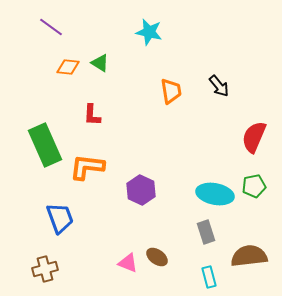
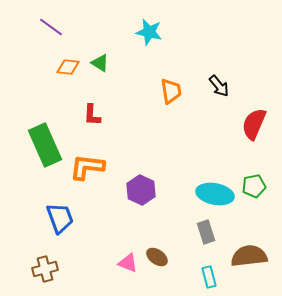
red semicircle: moved 13 px up
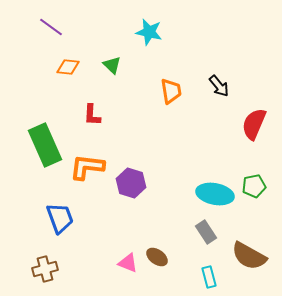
green triangle: moved 12 px right, 2 px down; rotated 12 degrees clockwise
purple hexagon: moved 10 px left, 7 px up; rotated 8 degrees counterclockwise
gray rectangle: rotated 15 degrees counterclockwise
brown semicircle: rotated 144 degrees counterclockwise
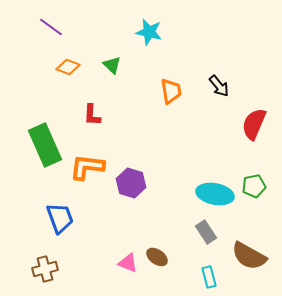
orange diamond: rotated 15 degrees clockwise
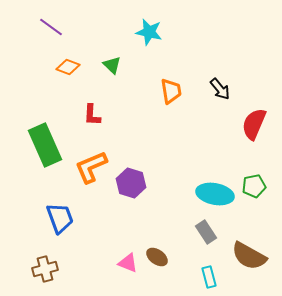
black arrow: moved 1 px right, 3 px down
orange L-shape: moved 4 px right; rotated 30 degrees counterclockwise
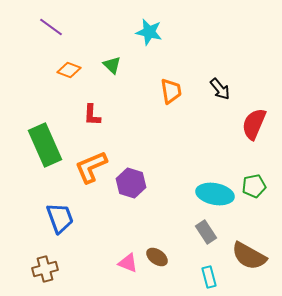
orange diamond: moved 1 px right, 3 px down
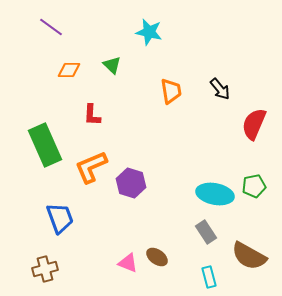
orange diamond: rotated 20 degrees counterclockwise
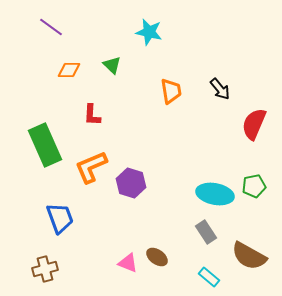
cyan rectangle: rotated 35 degrees counterclockwise
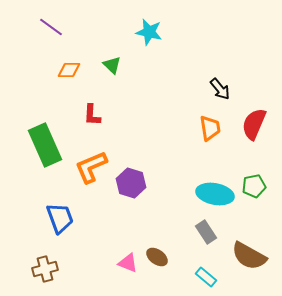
orange trapezoid: moved 39 px right, 37 px down
cyan rectangle: moved 3 px left
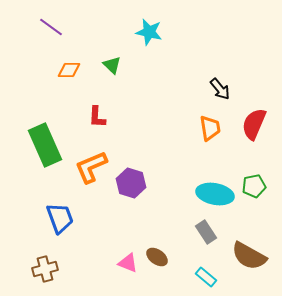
red L-shape: moved 5 px right, 2 px down
